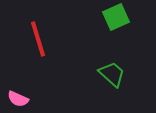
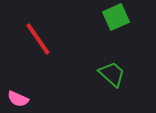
red line: rotated 18 degrees counterclockwise
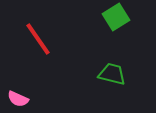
green square: rotated 8 degrees counterclockwise
green trapezoid: rotated 28 degrees counterclockwise
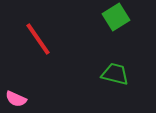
green trapezoid: moved 3 px right
pink semicircle: moved 2 px left
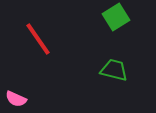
green trapezoid: moved 1 px left, 4 px up
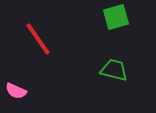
green square: rotated 16 degrees clockwise
pink semicircle: moved 8 px up
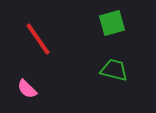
green square: moved 4 px left, 6 px down
pink semicircle: moved 11 px right, 2 px up; rotated 20 degrees clockwise
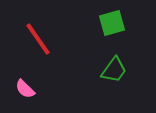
green trapezoid: rotated 112 degrees clockwise
pink semicircle: moved 2 px left
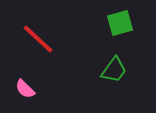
green square: moved 8 px right
red line: rotated 12 degrees counterclockwise
